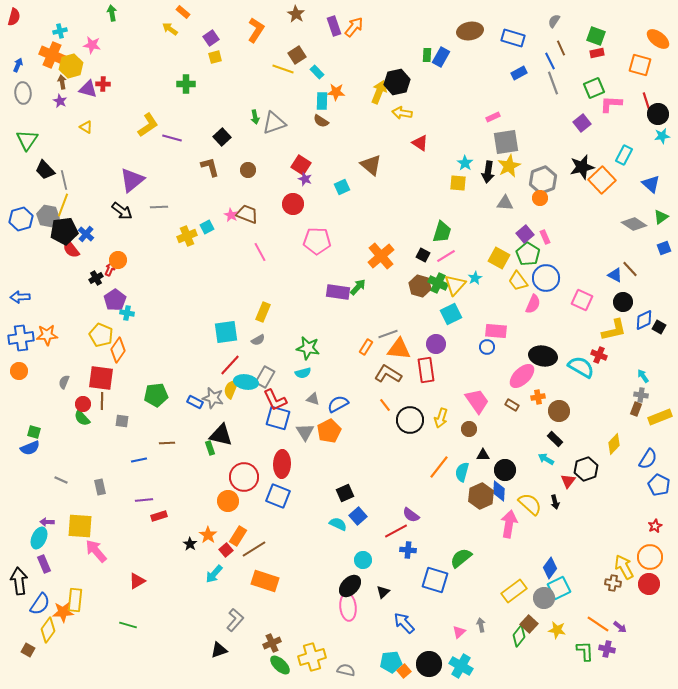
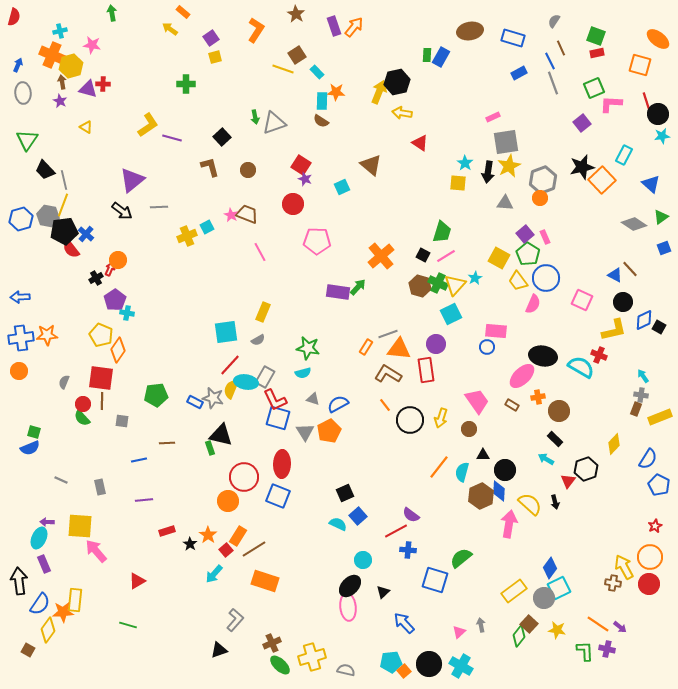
red rectangle at (159, 516): moved 8 px right, 15 px down
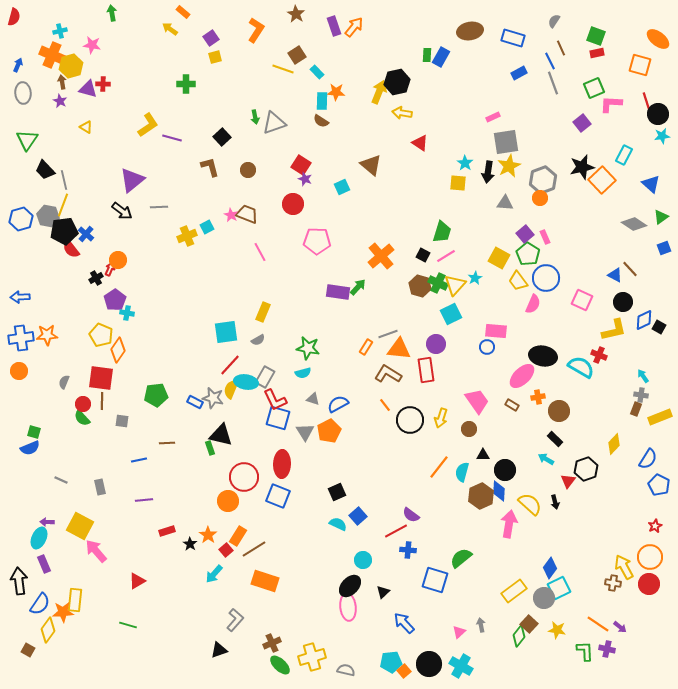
black square at (345, 493): moved 8 px left, 1 px up
yellow square at (80, 526): rotated 24 degrees clockwise
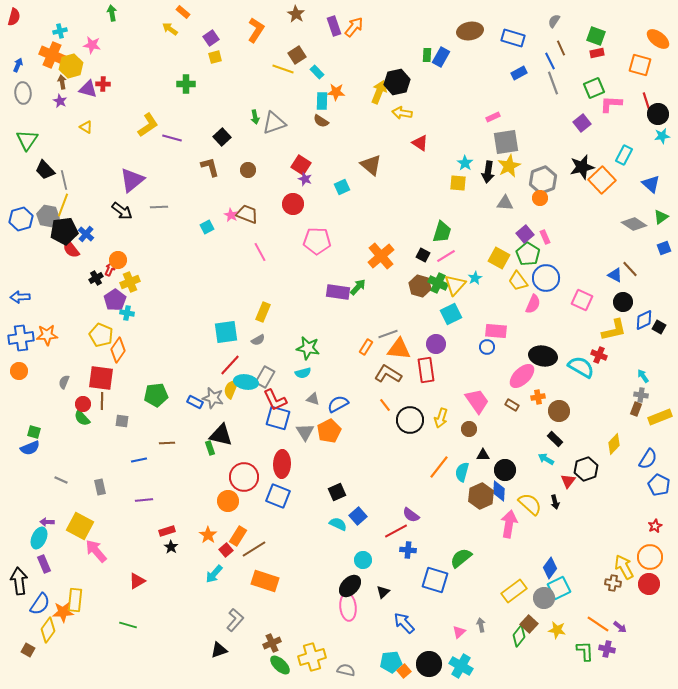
yellow cross at (187, 236): moved 57 px left, 46 px down
black star at (190, 544): moved 19 px left, 3 px down
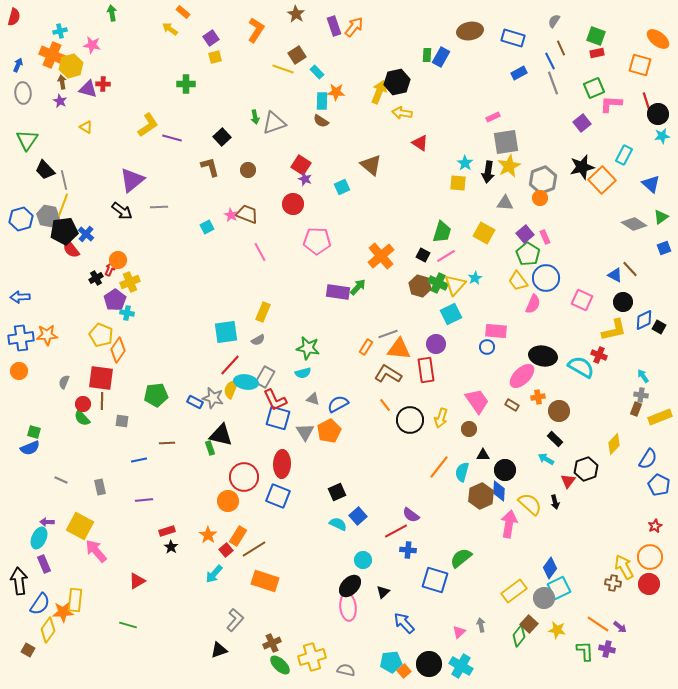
yellow square at (499, 258): moved 15 px left, 25 px up
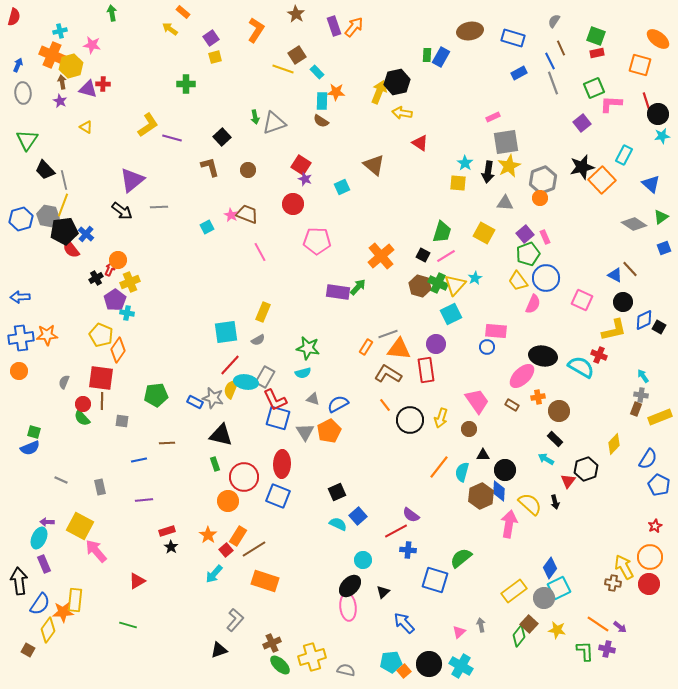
brown triangle at (371, 165): moved 3 px right
green pentagon at (528, 254): rotated 20 degrees clockwise
green rectangle at (210, 448): moved 5 px right, 16 px down
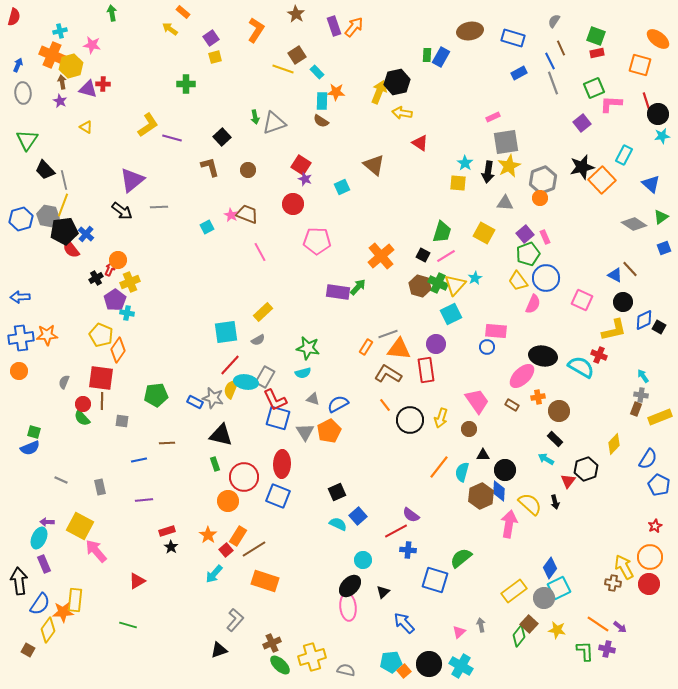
yellow rectangle at (263, 312): rotated 24 degrees clockwise
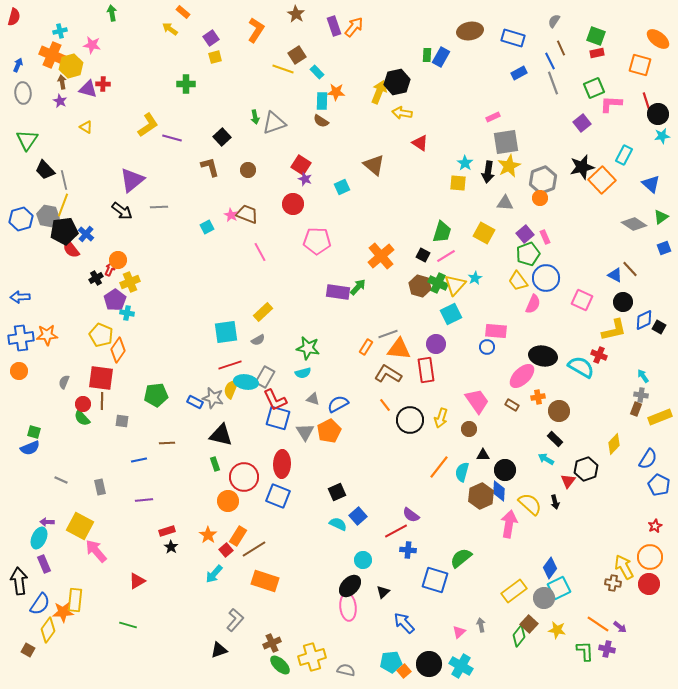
red line at (230, 365): rotated 30 degrees clockwise
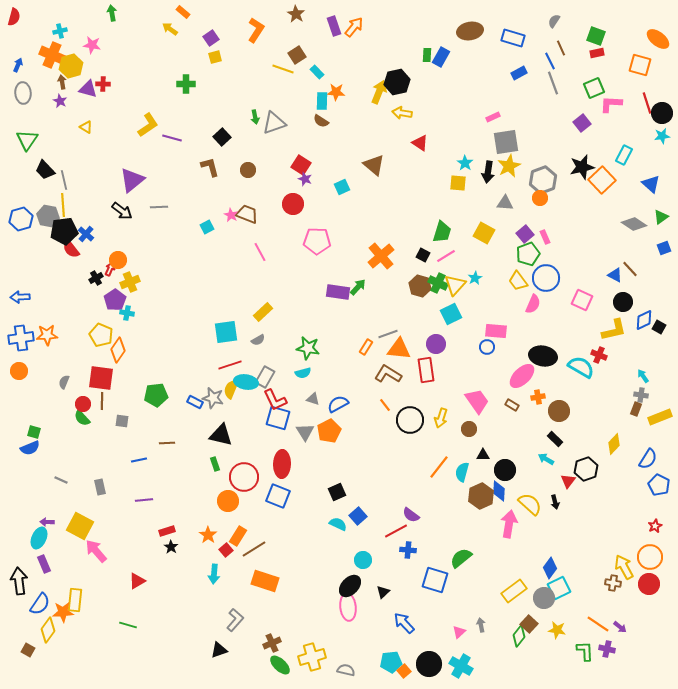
black circle at (658, 114): moved 4 px right, 1 px up
yellow line at (63, 205): rotated 25 degrees counterclockwise
cyan arrow at (214, 574): rotated 36 degrees counterclockwise
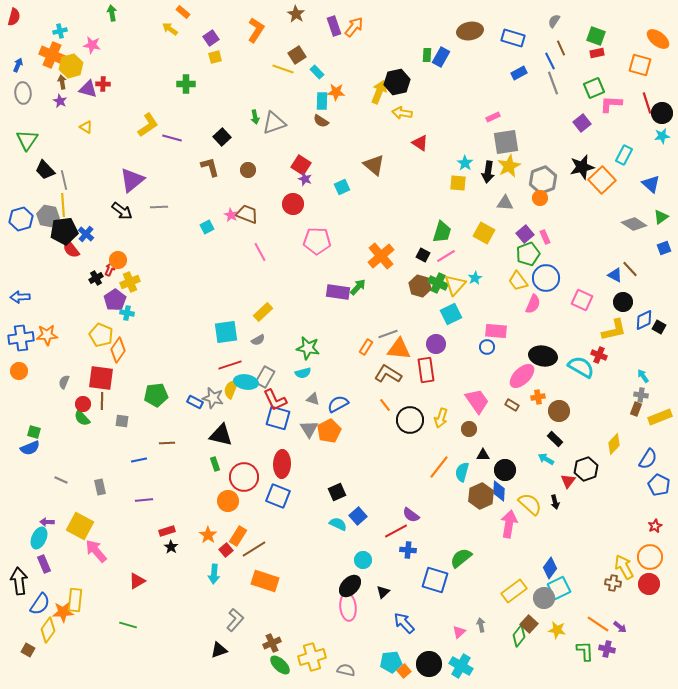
gray triangle at (305, 432): moved 4 px right, 3 px up
